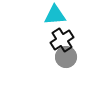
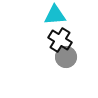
black cross: moved 2 px left; rotated 25 degrees counterclockwise
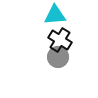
gray circle: moved 8 px left
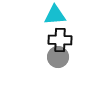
black cross: rotated 30 degrees counterclockwise
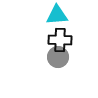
cyan triangle: moved 2 px right
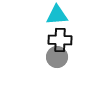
gray circle: moved 1 px left
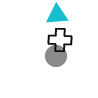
gray circle: moved 1 px left, 1 px up
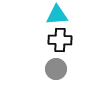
gray circle: moved 13 px down
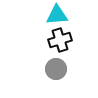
black cross: rotated 20 degrees counterclockwise
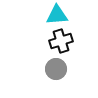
black cross: moved 1 px right, 1 px down
